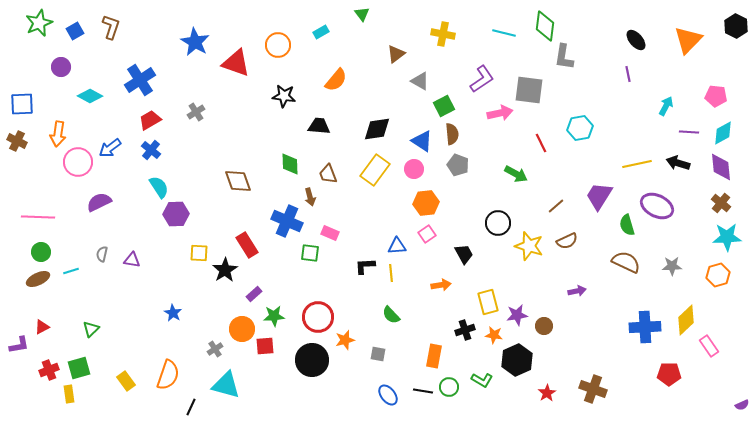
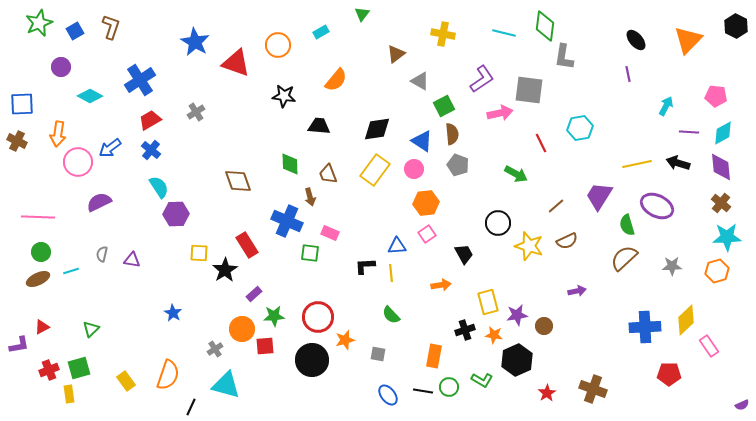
green triangle at (362, 14): rotated 14 degrees clockwise
brown semicircle at (626, 262): moved 2 px left, 4 px up; rotated 68 degrees counterclockwise
orange hexagon at (718, 275): moved 1 px left, 4 px up
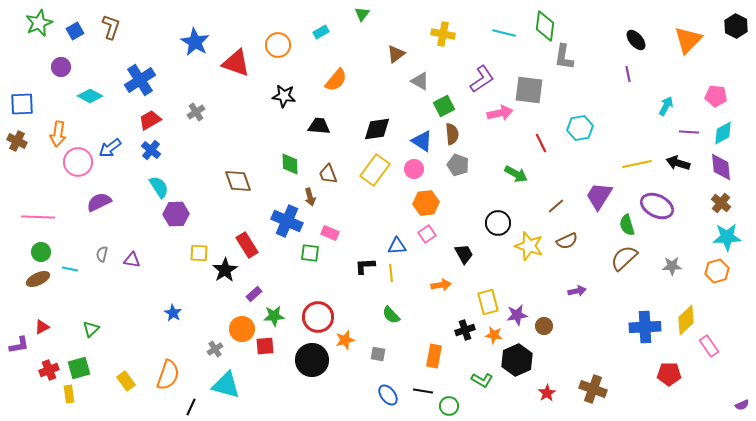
cyan line at (71, 271): moved 1 px left, 2 px up; rotated 28 degrees clockwise
green circle at (449, 387): moved 19 px down
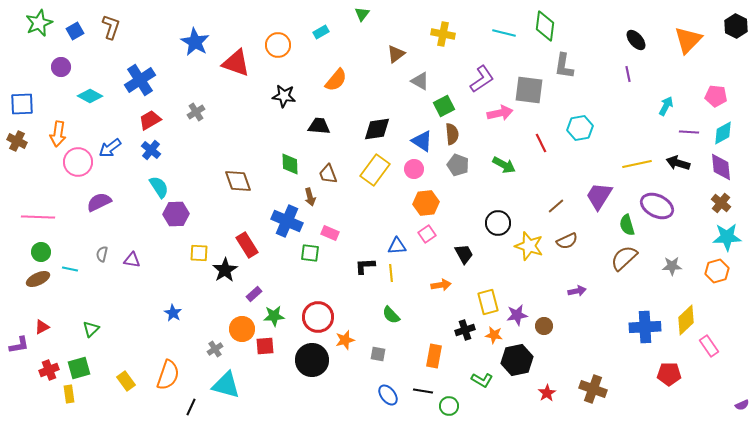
gray L-shape at (564, 57): moved 9 px down
green arrow at (516, 174): moved 12 px left, 9 px up
black hexagon at (517, 360): rotated 12 degrees clockwise
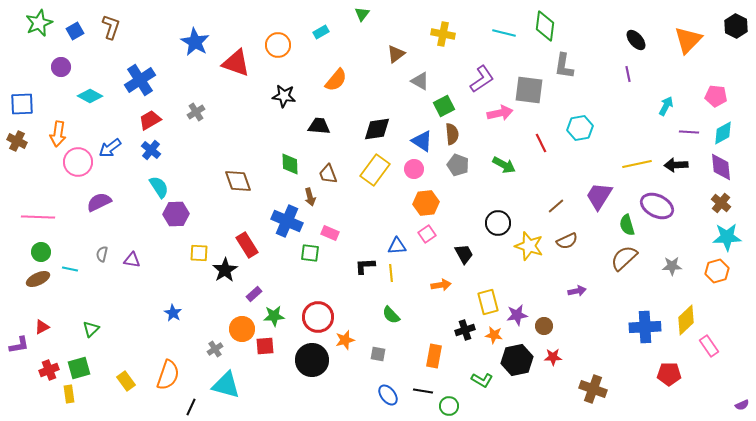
black arrow at (678, 163): moved 2 px left, 2 px down; rotated 20 degrees counterclockwise
red star at (547, 393): moved 6 px right, 36 px up; rotated 30 degrees clockwise
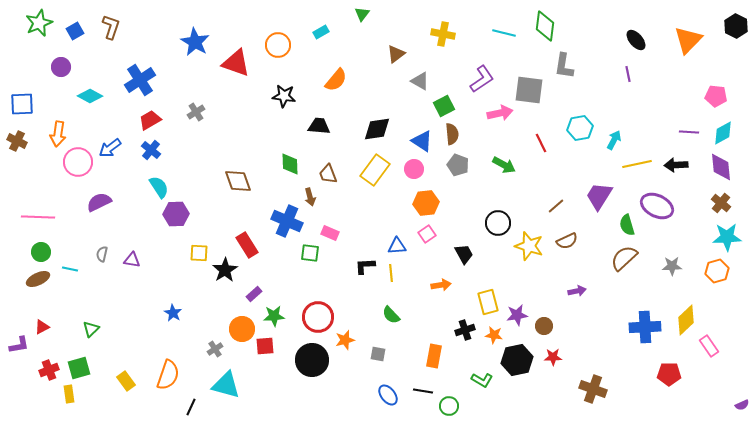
cyan arrow at (666, 106): moved 52 px left, 34 px down
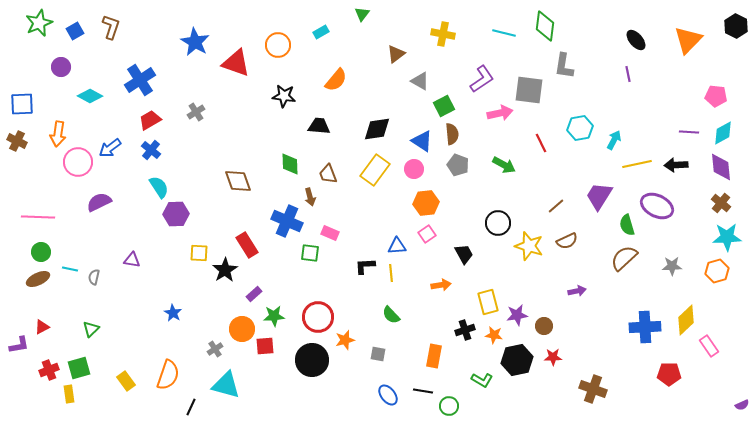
gray semicircle at (102, 254): moved 8 px left, 23 px down
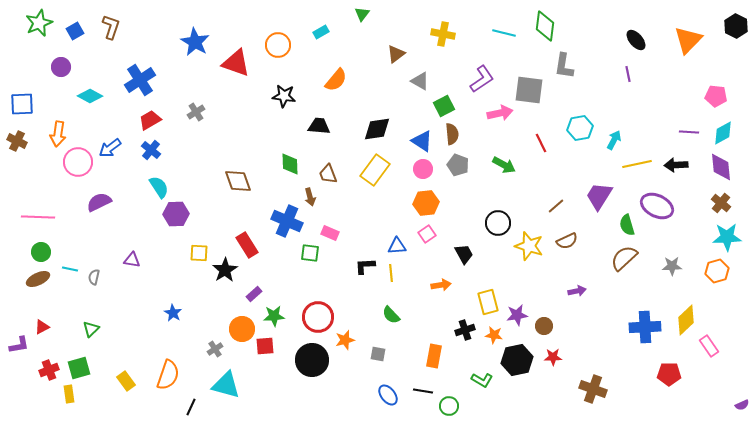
pink circle at (414, 169): moved 9 px right
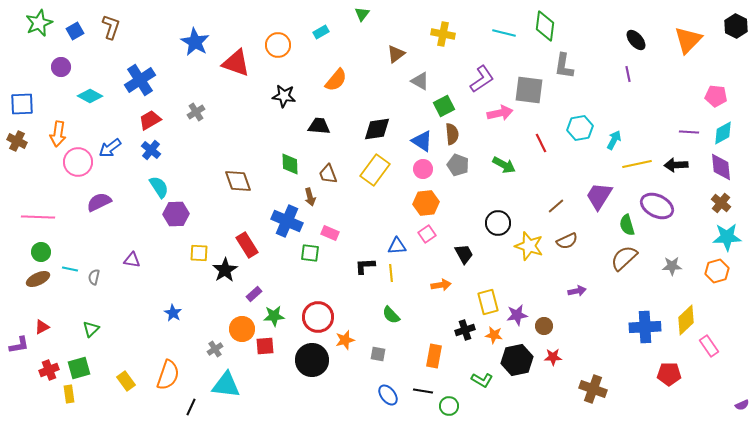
cyan triangle at (226, 385): rotated 8 degrees counterclockwise
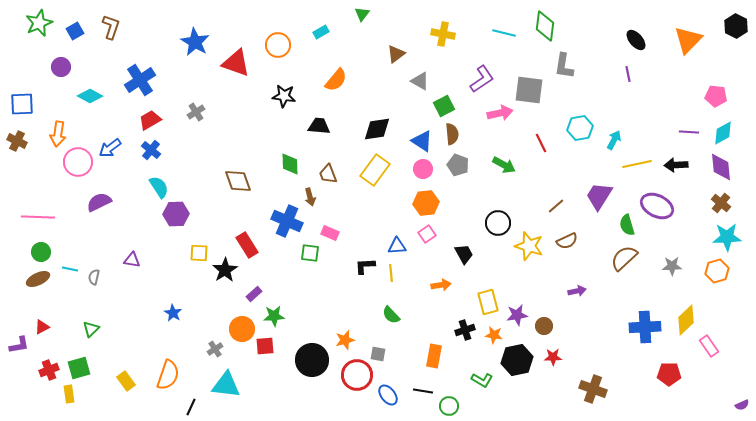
red circle at (318, 317): moved 39 px right, 58 px down
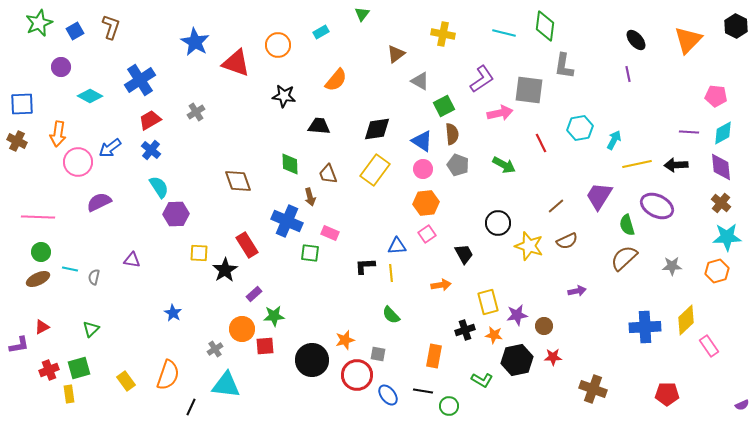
red pentagon at (669, 374): moved 2 px left, 20 px down
